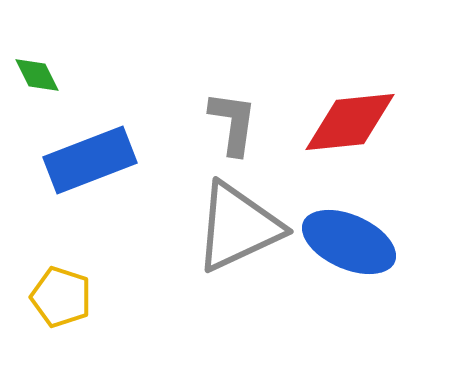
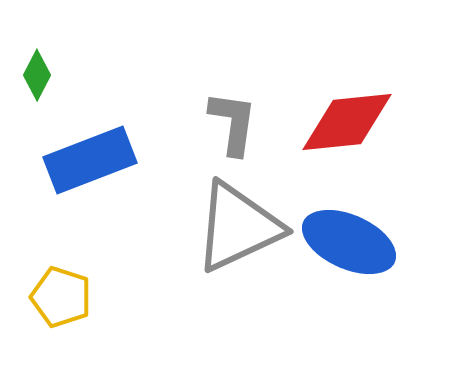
green diamond: rotated 54 degrees clockwise
red diamond: moved 3 px left
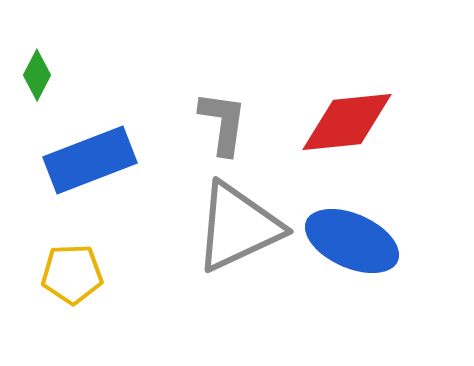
gray L-shape: moved 10 px left
blue ellipse: moved 3 px right, 1 px up
yellow pentagon: moved 11 px right, 23 px up; rotated 20 degrees counterclockwise
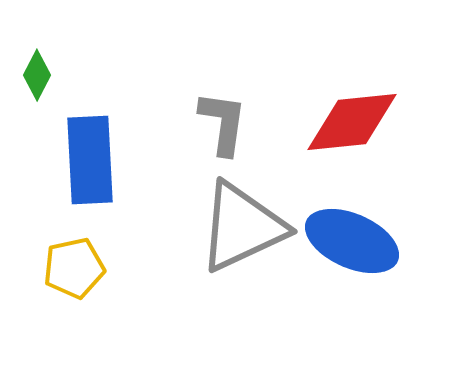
red diamond: moved 5 px right
blue rectangle: rotated 72 degrees counterclockwise
gray triangle: moved 4 px right
yellow pentagon: moved 2 px right, 6 px up; rotated 10 degrees counterclockwise
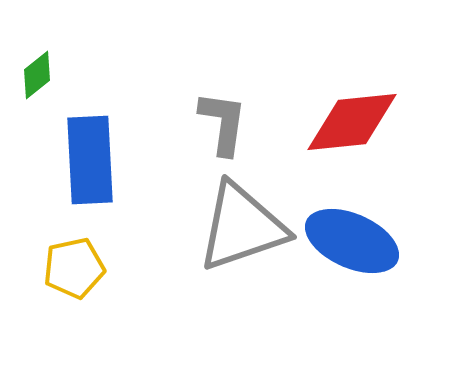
green diamond: rotated 24 degrees clockwise
gray triangle: rotated 6 degrees clockwise
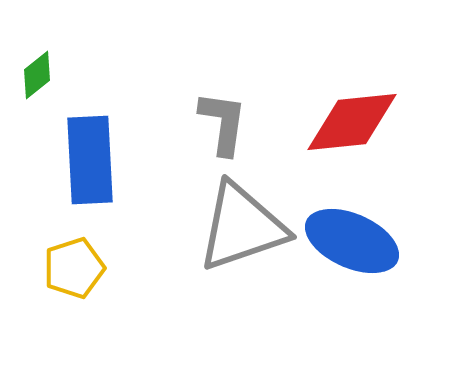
yellow pentagon: rotated 6 degrees counterclockwise
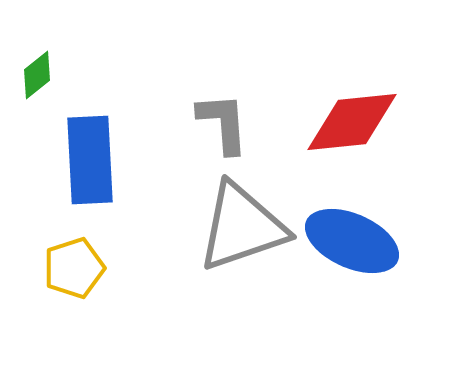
gray L-shape: rotated 12 degrees counterclockwise
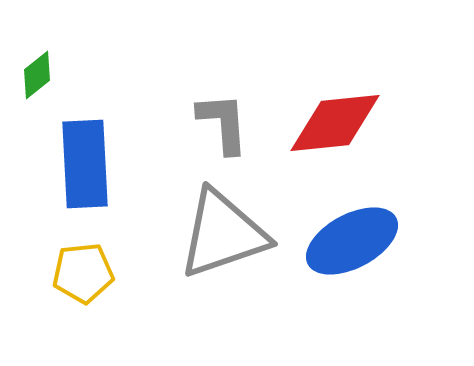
red diamond: moved 17 px left, 1 px down
blue rectangle: moved 5 px left, 4 px down
gray triangle: moved 19 px left, 7 px down
blue ellipse: rotated 52 degrees counterclockwise
yellow pentagon: moved 9 px right, 5 px down; rotated 12 degrees clockwise
